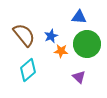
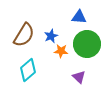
brown semicircle: rotated 70 degrees clockwise
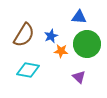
cyan diamond: rotated 50 degrees clockwise
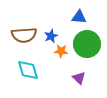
brown semicircle: rotated 55 degrees clockwise
cyan diamond: rotated 65 degrees clockwise
purple triangle: moved 1 px down
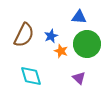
brown semicircle: rotated 60 degrees counterclockwise
orange star: rotated 16 degrees clockwise
cyan diamond: moved 3 px right, 6 px down
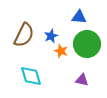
purple triangle: moved 3 px right, 2 px down; rotated 32 degrees counterclockwise
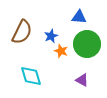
brown semicircle: moved 2 px left, 3 px up
purple triangle: rotated 16 degrees clockwise
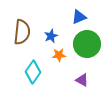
blue triangle: rotated 28 degrees counterclockwise
brown semicircle: rotated 20 degrees counterclockwise
orange star: moved 2 px left, 4 px down; rotated 24 degrees counterclockwise
cyan diamond: moved 2 px right, 4 px up; rotated 50 degrees clockwise
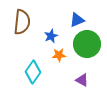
blue triangle: moved 2 px left, 3 px down
brown semicircle: moved 10 px up
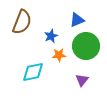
brown semicircle: rotated 15 degrees clockwise
green circle: moved 1 px left, 2 px down
cyan diamond: rotated 45 degrees clockwise
purple triangle: rotated 40 degrees clockwise
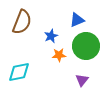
cyan diamond: moved 14 px left
